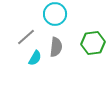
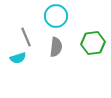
cyan circle: moved 1 px right, 2 px down
gray line: rotated 72 degrees counterclockwise
cyan semicircle: moved 17 px left; rotated 42 degrees clockwise
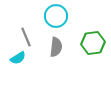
cyan semicircle: rotated 14 degrees counterclockwise
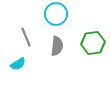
cyan circle: moved 2 px up
gray semicircle: moved 1 px right, 1 px up
cyan semicircle: moved 6 px down
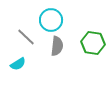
cyan circle: moved 5 px left, 6 px down
gray line: rotated 24 degrees counterclockwise
green hexagon: rotated 15 degrees clockwise
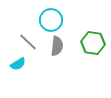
gray line: moved 2 px right, 5 px down
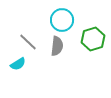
cyan circle: moved 11 px right
green hexagon: moved 4 px up; rotated 25 degrees counterclockwise
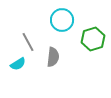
gray line: rotated 18 degrees clockwise
gray semicircle: moved 4 px left, 11 px down
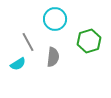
cyan circle: moved 7 px left, 1 px up
green hexagon: moved 4 px left, 2 px down
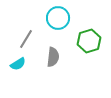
cyan circle: moved 3 px right, 1 px up
gray line: moved 2 px left, 3 px up; rotated 60 degrees clockwise
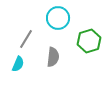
cyan semicircle: rotated 35 degrees counterclockwise
